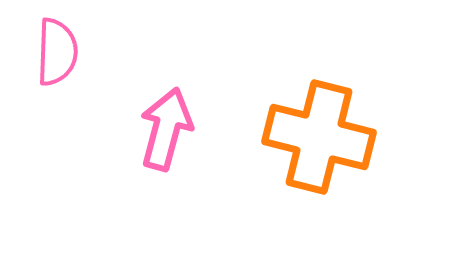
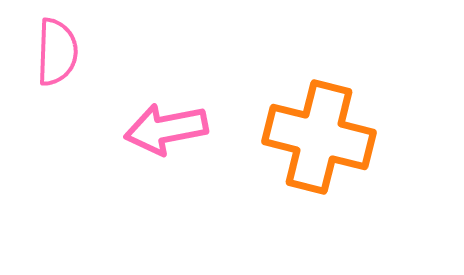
pink arrow: rotated 116 degrees counterclockwise
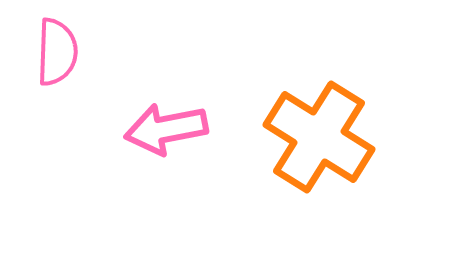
orange cross: rotated 18 degrees clockwise
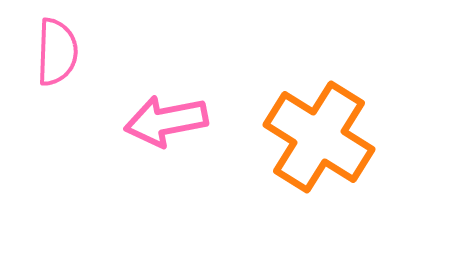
pink arrow: moved 8 px up
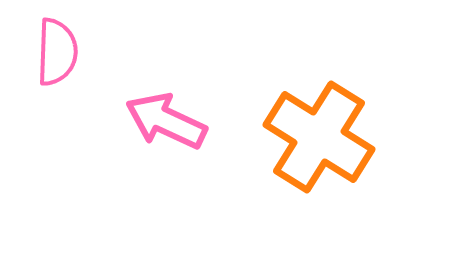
pink arrow: rotated 36 degrees clockwise
